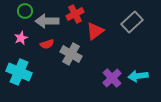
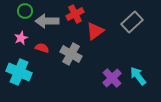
red semicircle: moved 5 px left, 4 px down; rotated 144 degrees counterclockwise
cyan arrow: rotated 60 degrees clockwise
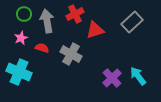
green circle: moved 1 px left, 3 px down
gray arrow: rotated 80 degrees clockwise
red triangle: moved 1 px up; rotated 18 degrees clockwise
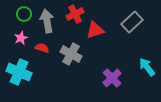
cyan arrow: moved 9 px right, 9 px up
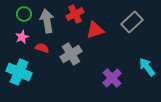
pink star: moved 1 px right, 1 px up
gray cross: rotated 30 degrees clockwise
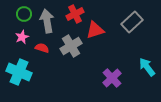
gray cross: moved 8 px up
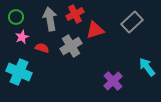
green circle: moved 8 px left, 3 px down
gray arrow: moved 3 px right, 2 px up
purple cross: moved 1 px right, 3 px down
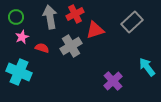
gray arrow: moved 2 px up
